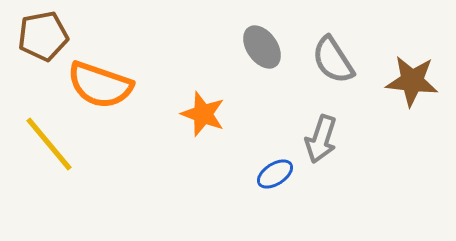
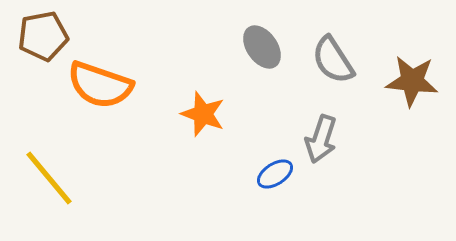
yellow line: moved 34 px down
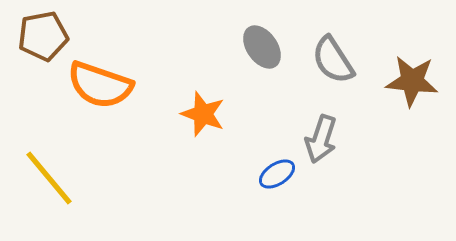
blue ellipse: moved 2 px right
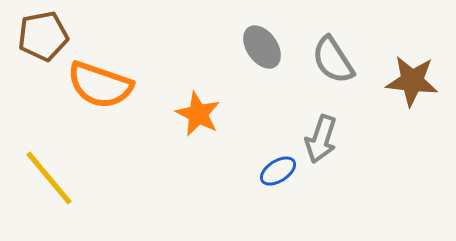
orange star: moved 5 px left; rotated 6 degrees clockwise
blue ellipse: moved 1 px right, 3 px up
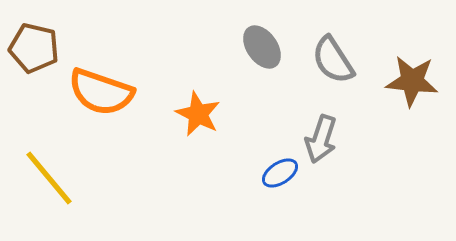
brown pentagon: moved 9 px left, 12 px down; rotated 24 degrees clockwise
orange semicircle: moved 1 px right, 7 px down
blue ellipse: moved 2 px right, 2 px down
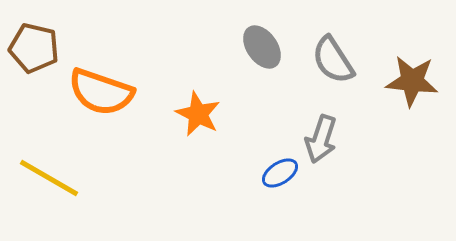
yellow line: rotated 20 degrees counterclockwise
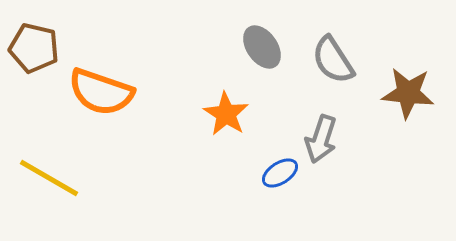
brown star: moved 4 px left, 12 px down
orange star: moved 28 px right; rotated 6 degrees clockwise
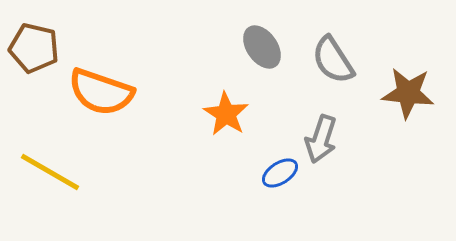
yellow line: moved 1 px right, 6 px up
